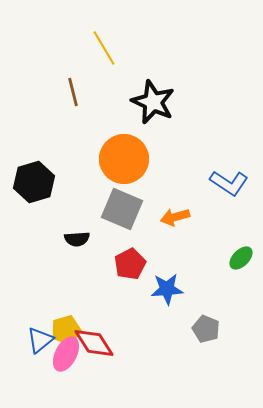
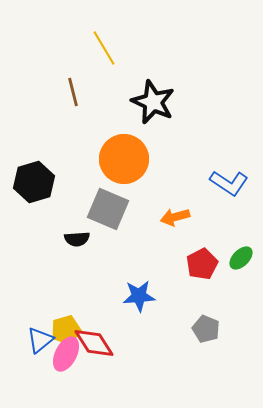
gray square: moved 14 px left
red pentagon: moved 72 px right
blue star: moved 28 px left, 7 px down
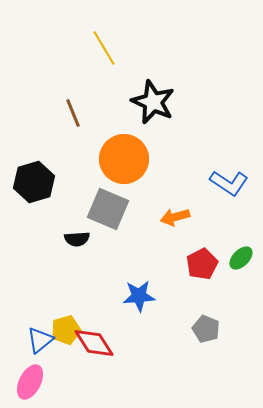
brown line: moved 21 px down; rotated 8 degrees counterclockwise
pink ellipse: moved 36 px left, 28 px down
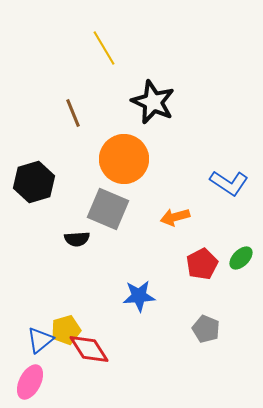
red diamond: moved 5 px left, 6 px down
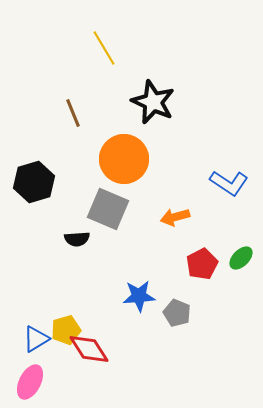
gray pentagon: moved 29 px left, 16 px up
blue triangle: moved 4 px left, 1 px up; rotated 8 degrees clockwise
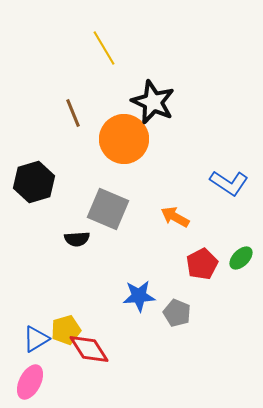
orange circle: moved 20 px up
orange arrow: rotated 44 degrees clockwise
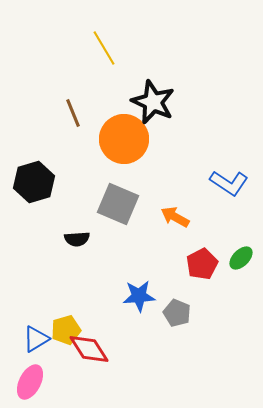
gray square: moved 10 px right, 5 px up
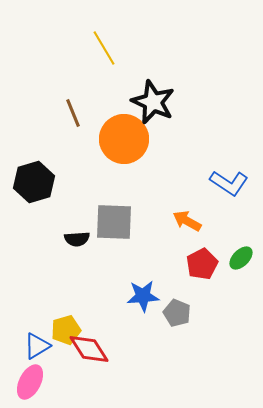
gray square: moved 4 px left, 18 px down; rotated 21 degrees counterclockwise
orange arrow: moved 12 px right, 4 px down
blue star: moved 4 px right
blue triangle: moved 1 px right, 7 px down
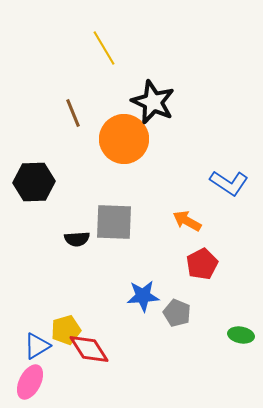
black hexagon: rotated 15 degrees clockwise
green ellipse: moved 77 px down; rotated 55 degrees clockwise
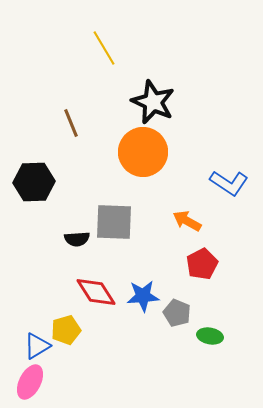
brown line: moved 2 px left, 10 px down
orange circle: moved 19 px right, 13 px down
green ellipse: moved 31 px left, 1 px down
red diamond: moved 7 px right, 57 px up
